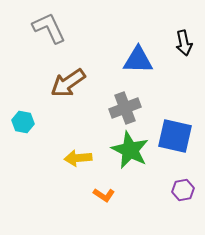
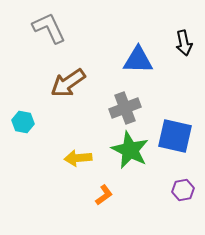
orange L-shape: rotated 70 degrees counterclockwise
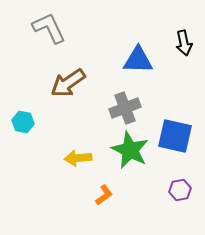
purple hexagon: moved 3 px left
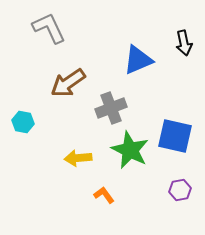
blue triangle: rotated 24 degrees counterclockwise
gray cross: moved 14 px left
orange L-shape: rotated 90 degrees counterclockwise
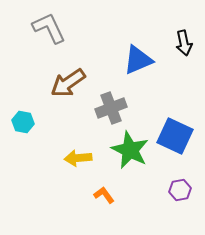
blue square: rotated 12 degrees clockwise
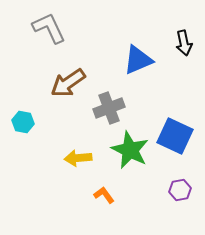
gray cross: moved 2 px left
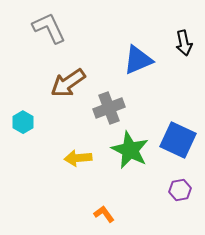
cyan hexagon: rotated 20 degrees clockwise
blue square: moved 3 px right, 4 px down
orange L-shape: moved 19 px down
